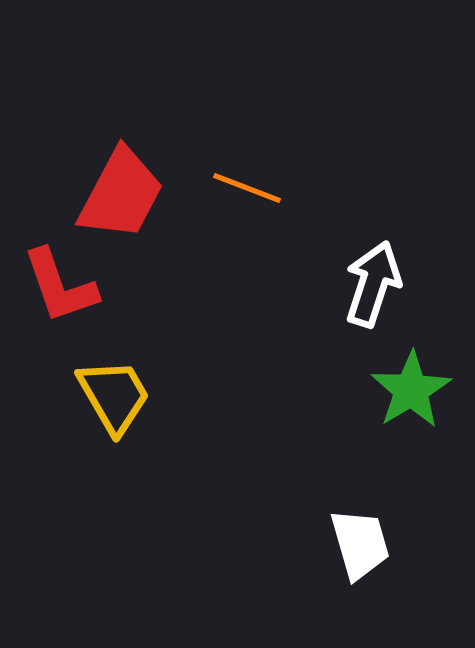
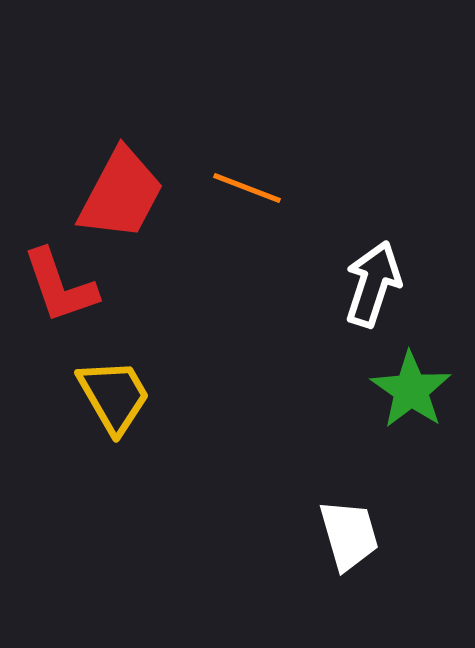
green star: rotated 6 degrees counterclockwise
white trapezoid: moved 11 px left, 9 px up
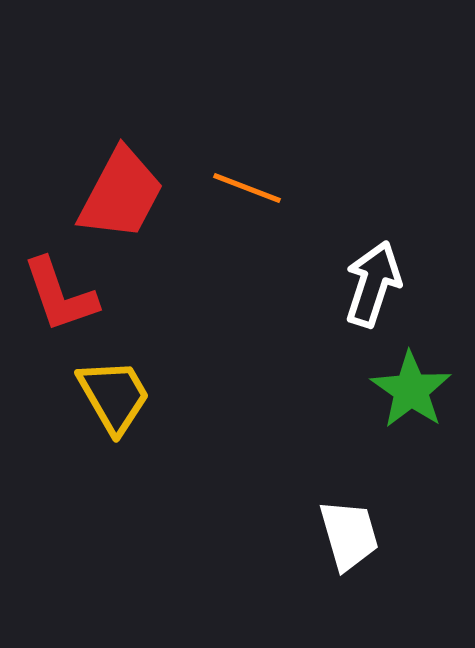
red L-shape: moved 9 px down
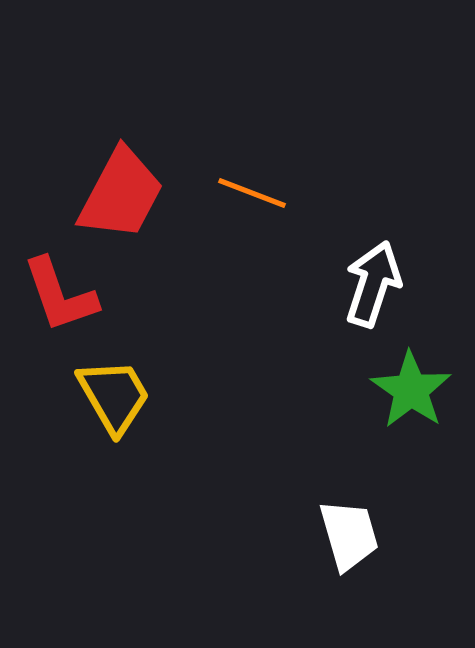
orange line: moved 5 px right, 5 px down
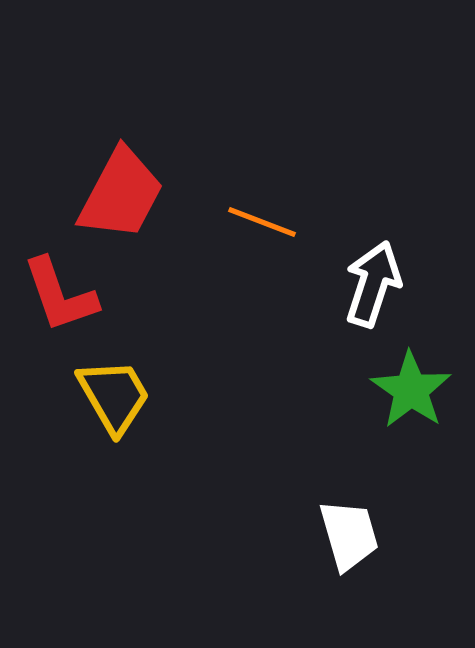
orange line: moved 10 px right, 29 px down
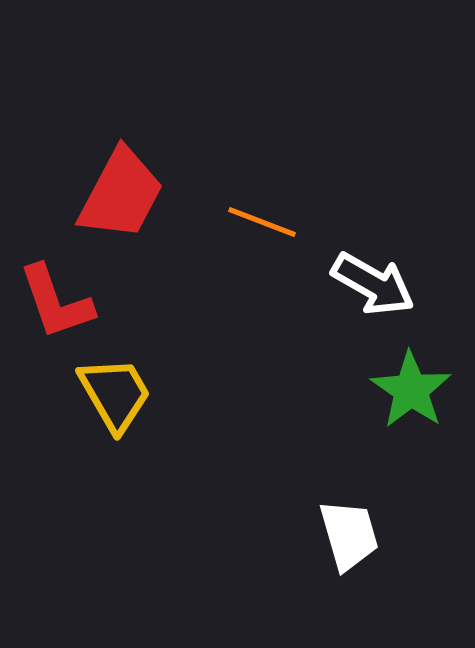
white arrow: rotated 102 degrees clockwise
red L-shape: moved 4 px left, 7 px down
yellow trapezoid: moved 1 px right, 2 px up
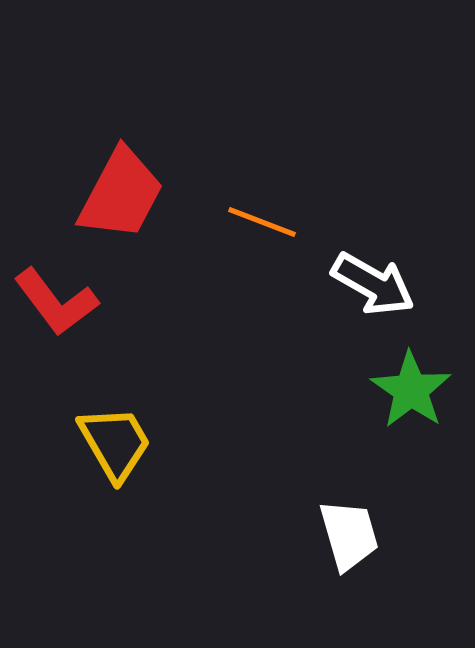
red L-shape: rotated 18 degrees counterclockwise
yellow trapezoid: moved 49 px down
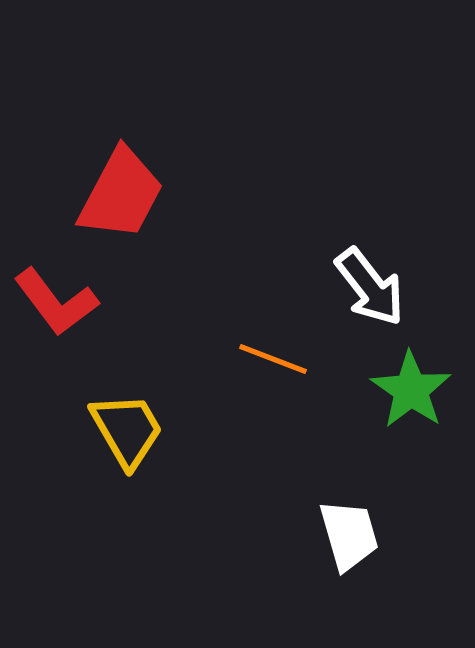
orange line: moved 11 px right, 137 px down
white arrow: moved 3 px left, 3 px down; rotated 22 degrees clockwise
yellow trapezoid: moved 12 px right, 13 px up
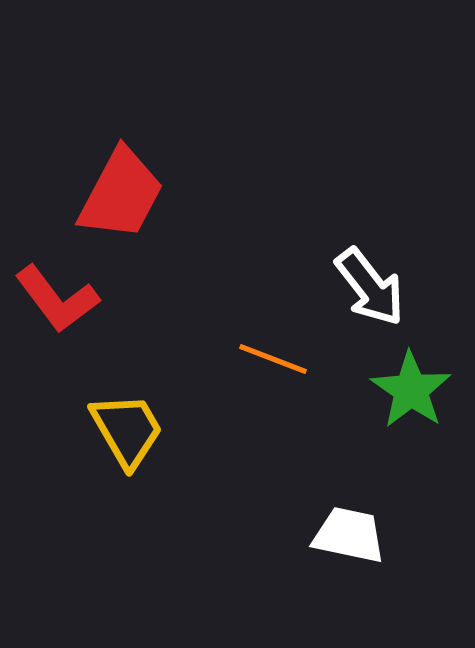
red L-shape: moved 1 px right, 3 px up
white trapezoid: rotated 62 degrees counterclockwise
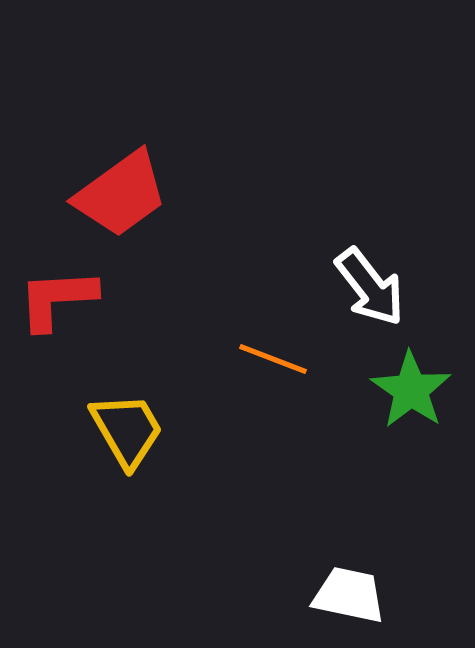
red trapezoid: rotated 26 degrees clockwise
red L-shape: rotated 124 degrees clockwise
white trapezoid: moved 60 px down
